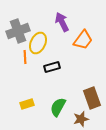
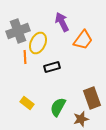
yellow rectangle: moved 1 px up; rotated 56 degrees clockwise
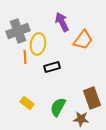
yellow ellipse: moved 1 px down; rotated 15 degrees counterclockwise
brown star: rotated 21 degrees clockwise
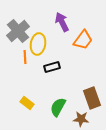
gray cross: rotated 20 degrees counterclockwise
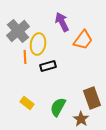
black rectangle: moved 4 px left, 1 px up
brown star: rotated 28 degrees clockwise
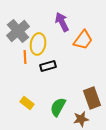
brown star: rotated 28 degrees clockwise
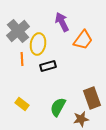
orange line: moved 3 px left, 2 px down
yellow rectangle: moved 5 px left, 1 px down
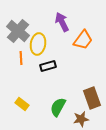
gray cross: rotated 10 degrees counterclockwise
orange line: moved 1 px left, 1 px up
